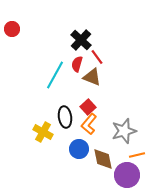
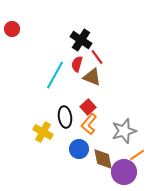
black cross: rotated 10 degrees counterclockwise
orange line: rotated 21 degrees counterclockwise
purple circle: moved 3 px left, 3 px up
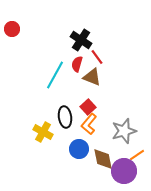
purple circle: moved 1 px up
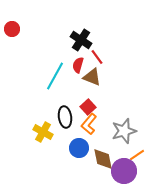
red semicircle: moved 1 px right, 1 px down
cyan line: moved 1 px down
blue circle: moved 1 px up
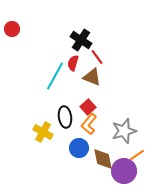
red semicircle: moved 5 px left, 2 px up
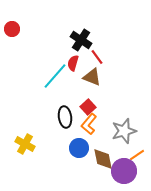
cyan line: rotated 12 degrees clockwise
yellow cross: moved 18 px left, 12 px down
